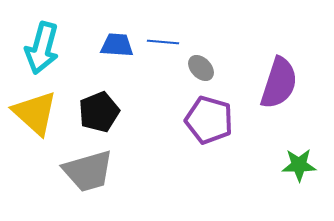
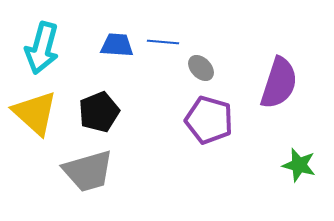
green star: rotated 16 degrees clockwise
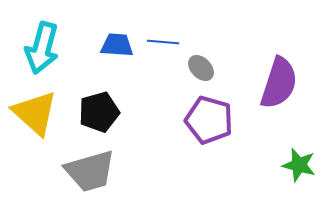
black pentagon: rotated 6 degrees clockwise
gray trapezoid: moved 2 px right
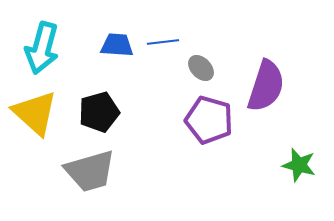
blue line: rotated 12 degrees counterclockwise
purple semicircle: moved 13 px left, 3 px down
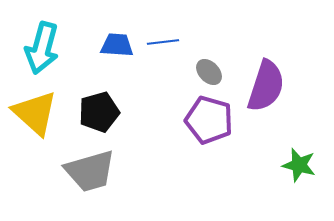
gray ellipse: moved 8 px right, 4 px down
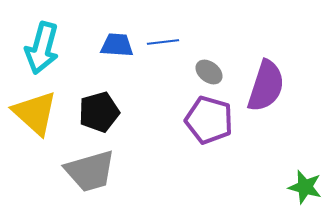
gray ellipse: rotated 8 degrees counterclockwise
green star: moved 6 px right, 22 px down
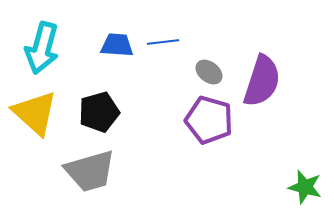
purple semicircle: moved 4 px left, 5 px up
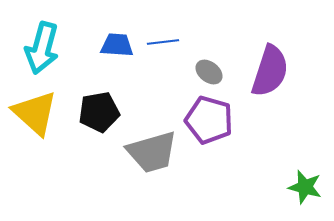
purple semicircle: moved 8 px right, 10 px up
black pentagon: rotated 6 degrees clockwise
gray trapezoid: moved 62 px right, 19 px up
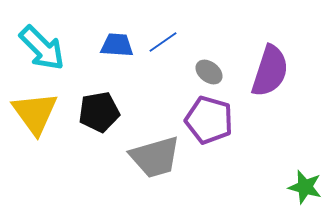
blue line: rotated 28 degrees counterclockwise
cyan arrow: rotated 60 degrees counterclockwise
yellow triangle: rotated 12 degrees clockwise
gray trapezoid: moved 3 px right, 5 px down
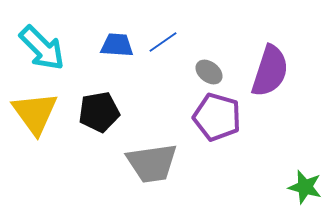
purple pentagon: moved 8 px right, 3 px up
gray trapezoid: moved 3 px left, 6 px down; rotated 8 degrees clockwise
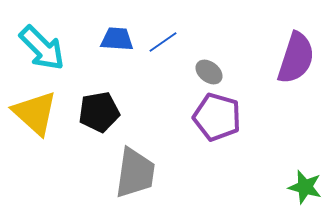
blue trapezoid: moved 6 px up
purple semicircle: moved 26 px right, 13 px up
yellow triangle: rotated 12 degrees counterclockwise
gray trapezoid: moved 17 px left, 10 px down; rotated 74 degrees counterclockwise
